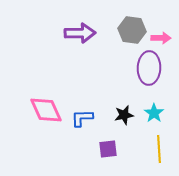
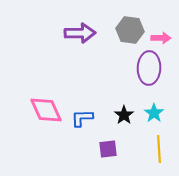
gray hexagon: moved 2 px left
black star: rotated 24 degrees counterclockwise
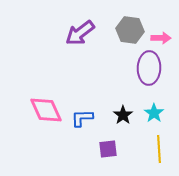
purple arrow: rotated 144 degrees clockwise
black star: moved 1 px left
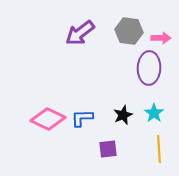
gray hexagon: moved 1 px left, 1 px down
pink diamond: moved 2 px right, 9 px down; rotated 40 degrees counterclockwise
black star: rotated 12 degrees clockwise
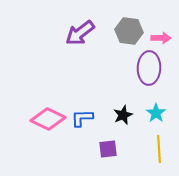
cyan star: moved 2 px right
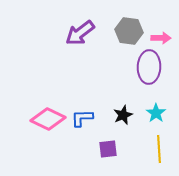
purple ellipse: moved 1 px up
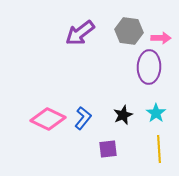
blue L-shape: moved 1 px right; rotated 130 degrees clockwise
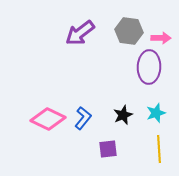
cyan star: rotated 18 degrees clockwise
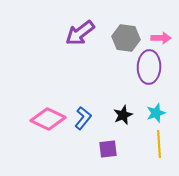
gray hexagon: moved 3 px left, 7 px down
yellow line: moved 5 px up
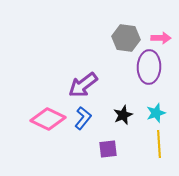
purple arrow: moved 3 px right, 52 px down
